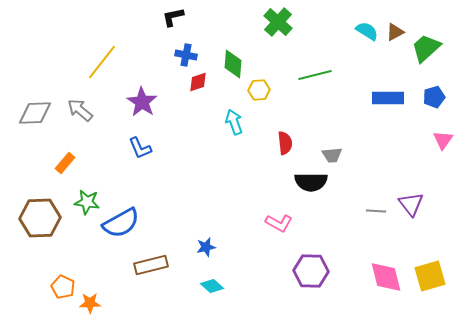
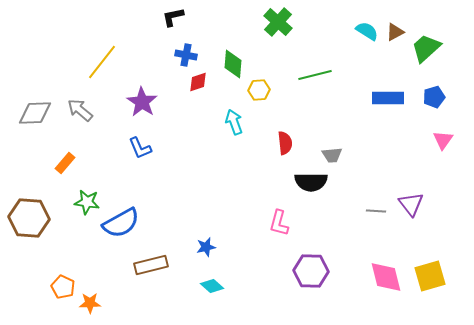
brown hexagon: moved 11 px left; rotated 6 degrees clockwise
pink L-shape: rotated 76 degrees clockwise
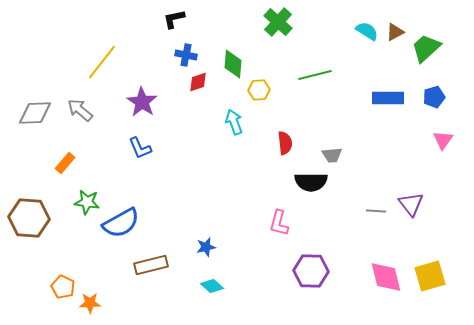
black L-shape: moved 1 px right, 2 px down
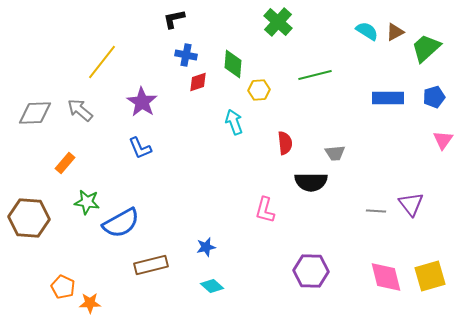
gray trapezoid: moved 3 px right, 2 px up
pink L-shape: moved 14 px left, 13 px up
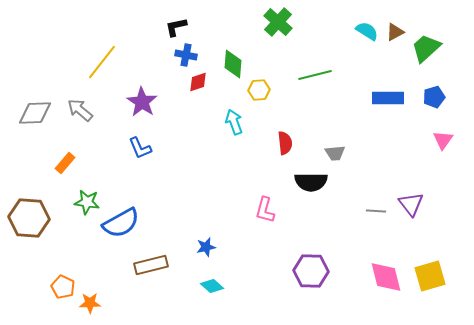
black L-shape: moved 2 px right, 8 px down
